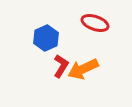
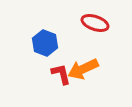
blue hexagon: moved 1 px left, 5 px down; rotated 15 degrees counterclockwise
red L-shape: moved 8 px down; rotated 45 degrees counterclockwise
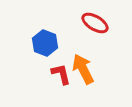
red ellipse: rotated 12 degrees clockwise
orange arrow: rotated 88 degrees clockwise
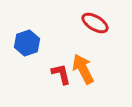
blue hexagon: moved 18 px left; rotated 20 degrees clockwise
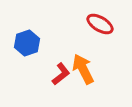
red ellipse: moved 5 px right, 1 px down
red L-shape: rotated 65 degrees clockwise
